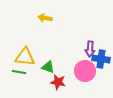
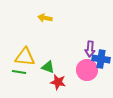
pink circle: moved 2 px right, 1 px up
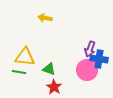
purple arrow: rotated 14 degrees clockwise
blue cross: moved 2 px left
green triangle: moved 1 px right, 2 px down
red star: moved 4 px left, 5 px down; rotated 21 degrees clockwise
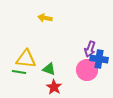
yellow triangle: moved 1 px right, 2 px down
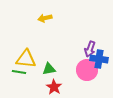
yellow arrow: rotated 24 degrees counterclockwise
green triangle: rotated 32 degrees counterclockwise
